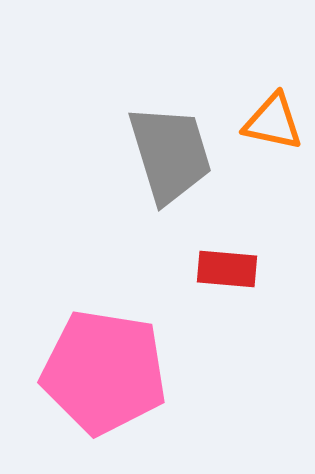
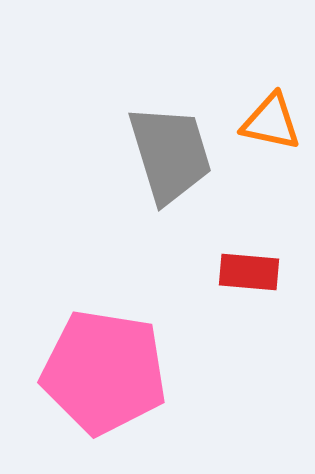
orange triangle: moved 2 px left
red rectangle: moved 22 px right, 3 px down
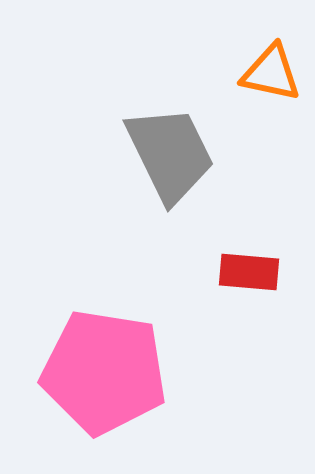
orange triangle: moved 49 px up
gray trapezoid: rotated 9 degrees counterclockwise
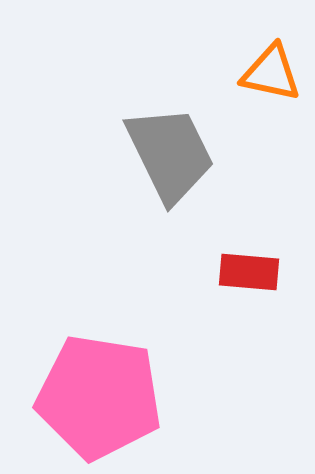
pink pentagon: moved 5 px left, 25 px down
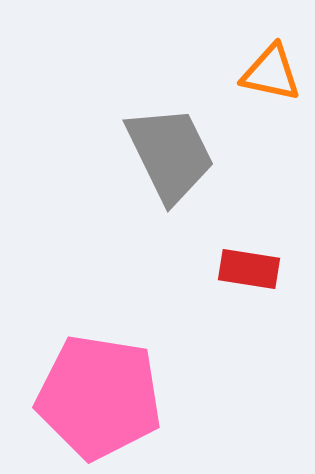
red rectangle: moved 3 px up; rotated 4 degrees clockwise
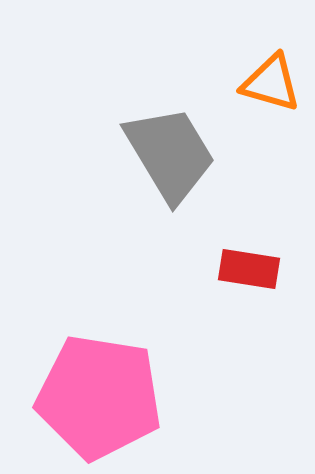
orange triangle: moved 10 px down; rotated 4 degrees clockwise
gray trapezoid: rotated 5 degrees counterclockwise
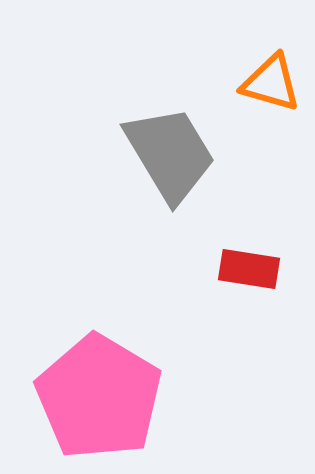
pink pentagon: rotated 22 degrees clockwise
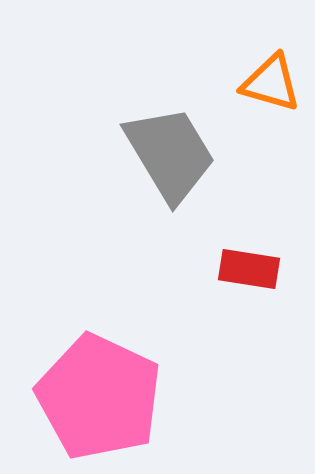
pink pentagon: rotated 6 degrees counterclockwise
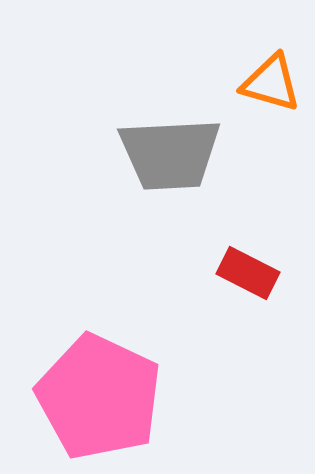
gray trapezoid: rotated 118 degrees clockwise
red rectangle: moved 1 px left, 4 px down; rotated 18 degrees clockwise
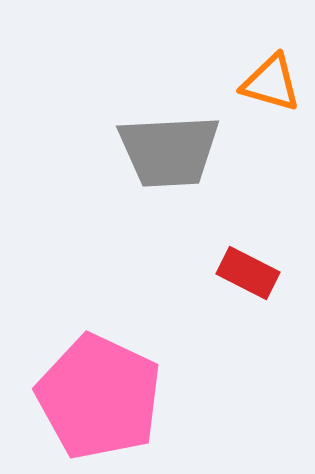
gray trapezoid: moved 1 px left, 3 px up
